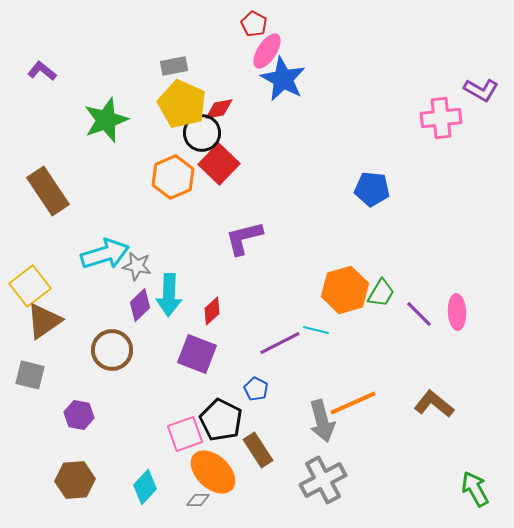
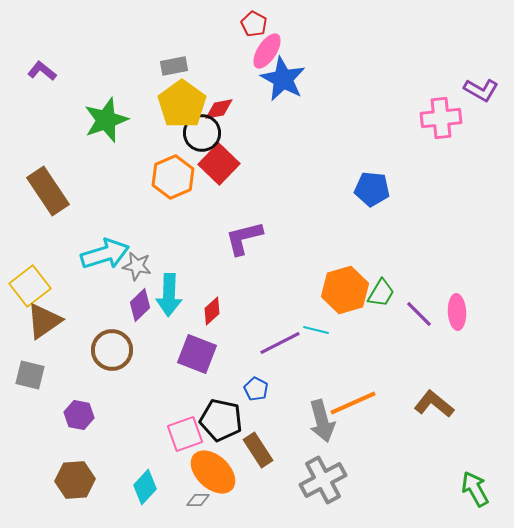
yellow pentagon at (182, 104): rotated 12 degrees clockwise
black pentagon at (221, 420): rotated 15 degrees counterclockwise
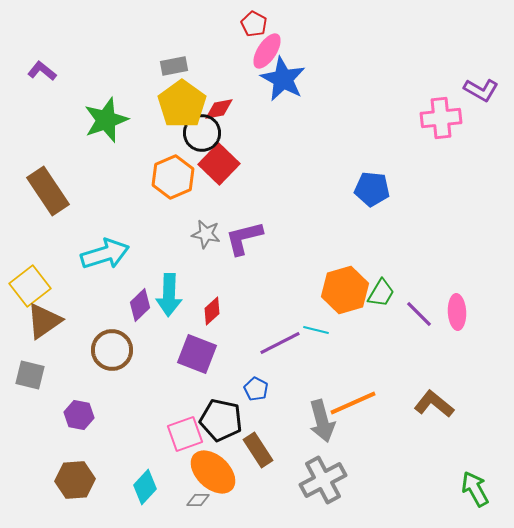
gray star at (137, 266): moved 69 px right, 32 px up
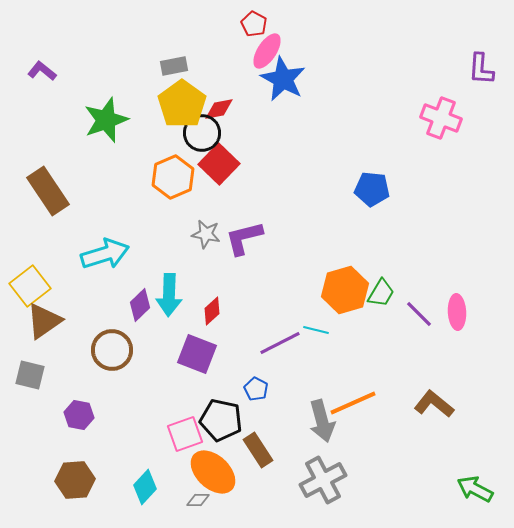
purple L-shape at (481, 90): moved 21 px up; rotated 64 degrees clockwise
pink cross at (441, 118): rotated 27 degrees clockwise
green arrow at (475, 489): rotated 33 degrees counterclockwise
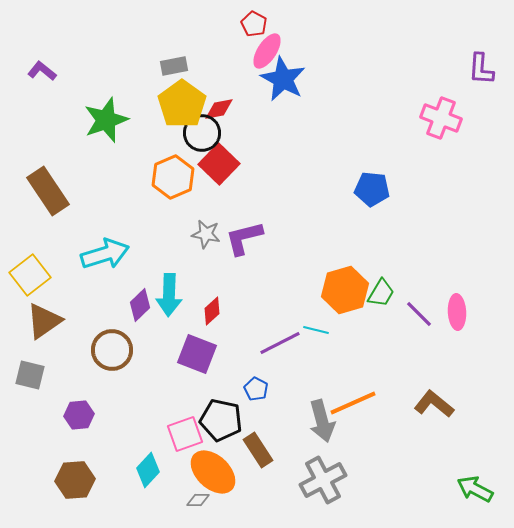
yellow square at (30, 286): moved 11 px up
purple hexagon at (79, 415): rotated 16 degrees counterclockwise
cyan diamond at (145, 487): moved 3 px right, 17 px up
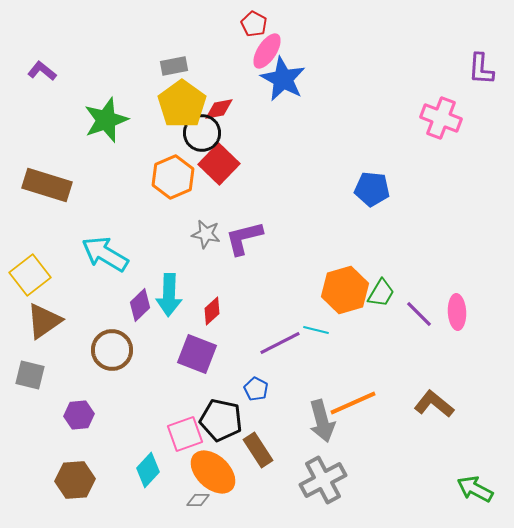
brown rectangle at (48, 191): moved 1 px left, 6 px up; rotated 39 degrees counterclockwise
cyan arrow at (105, 254): rotated 132 degrees counterclockwise
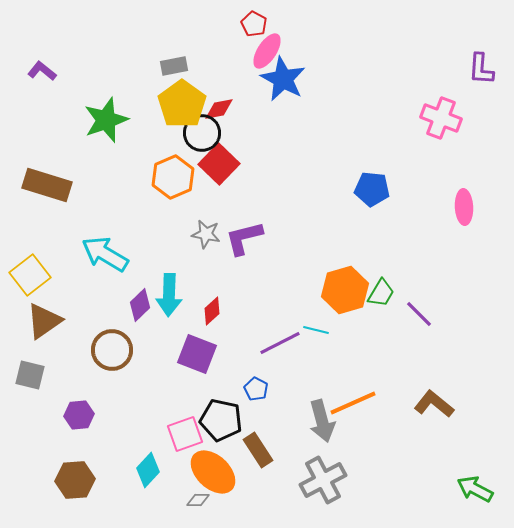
pink ellipse at (457, 312): moved 7 px right, 105 px up
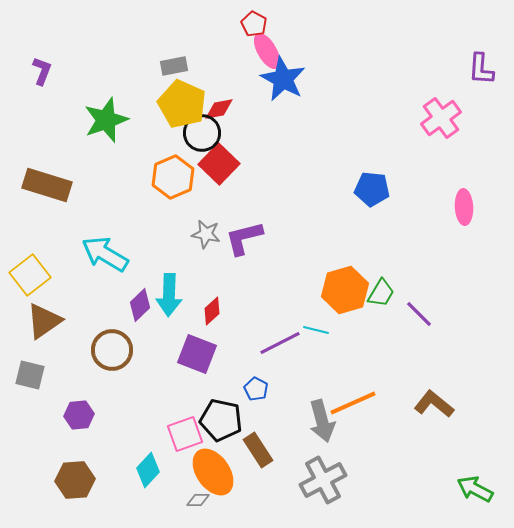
pink ellipse at (267, 51): rotated 63 degrees counterclockwise
purple L-shape at (42, 71): rotated 72 degrees clockwise
yellow pentagon at (182, 104): rotated 12 degrees counterclockwise
pink cross at (441, 118): rotated 33 degrees clockwise
orange ellipse at (213, 472): rotated 12 degrees clockwise
